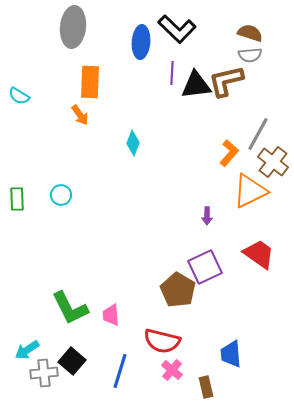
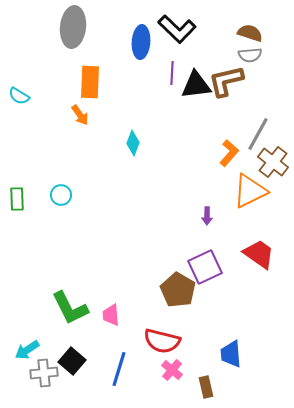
blue line: moved 1 px left, 2 px up
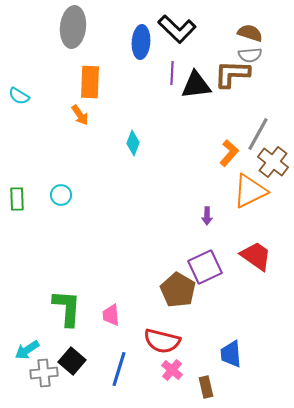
brown L-shape: moved 6 px right, 7 px up; rotated 15 degrees clockwise
red trapezoid: moved 3 px left, 2 px down
green L-shape: moved 3 px left; rotated 150 degrees counterclockwise
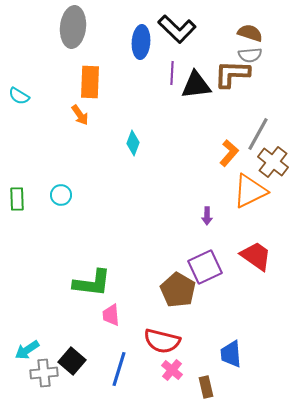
green L-shape: moved 25 px right, 25 px up; rotated 93 degrees clockwise
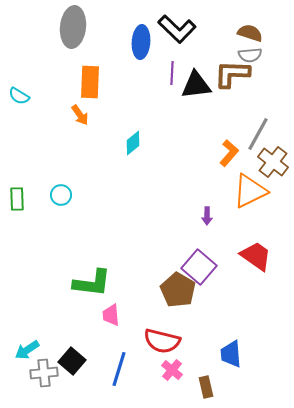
cyan diamond: rotated 30 degrees clockwise
purple square: moved 6 px left; rotated 24 degrees counterclockwise
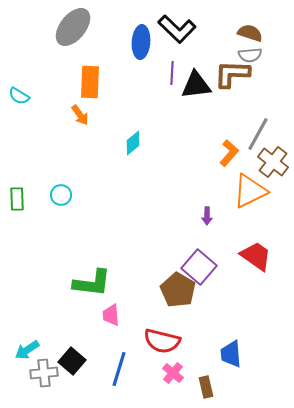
gray ellipse: rotated 33 degrees clockwise
pink cross: moved 1 px right, 3 px down
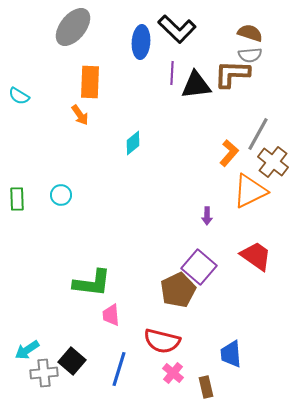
brown pentagon: rotated 16 degrees clockwise
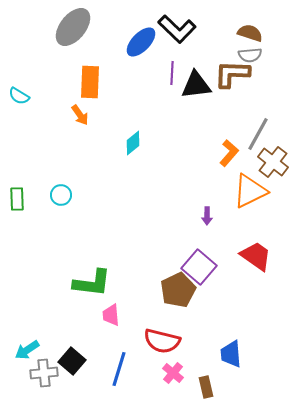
blue ellipse: rotated 40 degrees clockwise
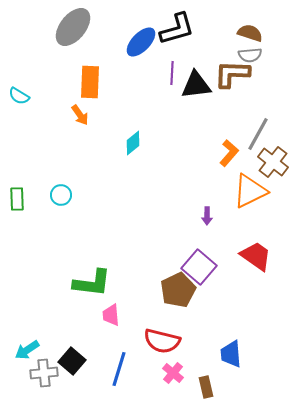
black L-shape: rotated 60 degrees counterclockwise
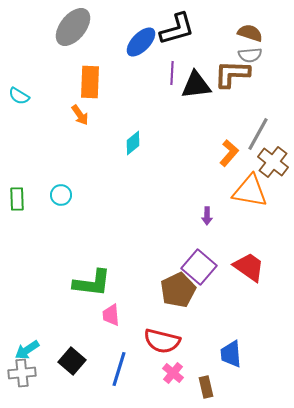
orange triangle: rotated 36 degrees clockwise
red trapezoid: moved 7 px left, 11 px down
gray cross: moved 22 px left
